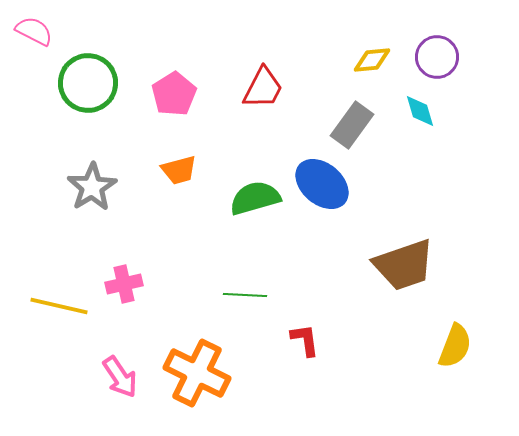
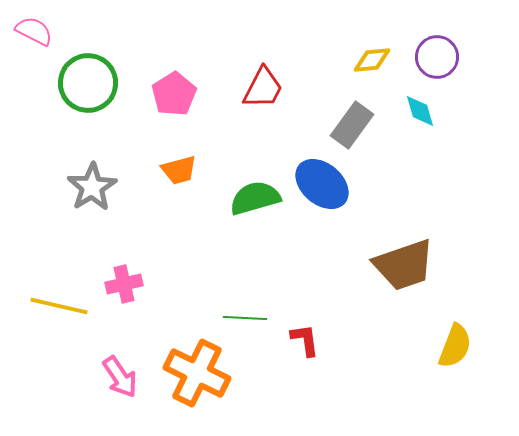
green line: moved 23 px down
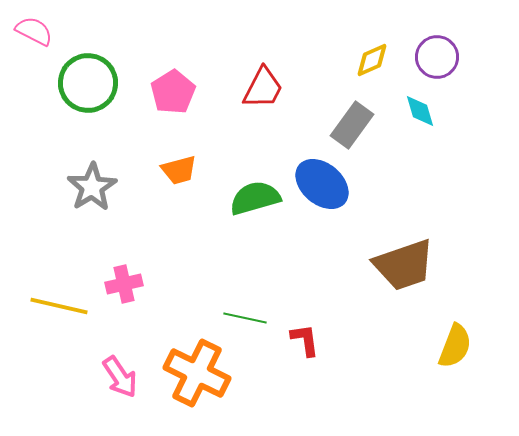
yellow diamond: rotated 18 degrees counterclockwise
pink pentagon: moved 1 px left, 2 px up
green line: rotated 9 degrees clockwise
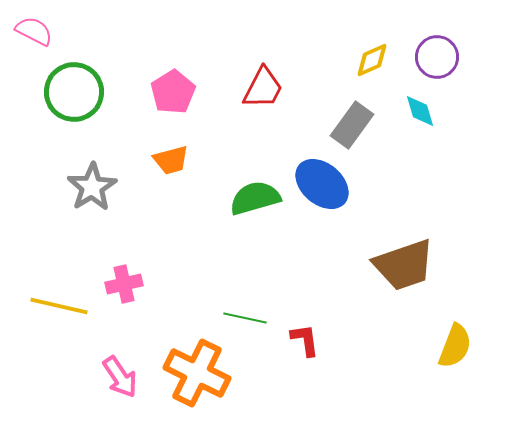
green circle: moved 14 px left, 9 px down
orange trapezoid: moved 8 px left, 10 px up
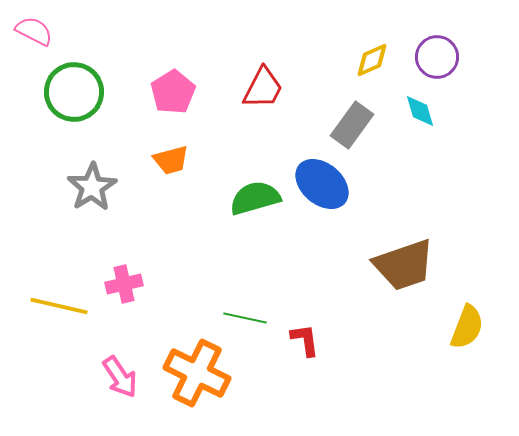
yellow semicircle: moved 12 px right, 19 px up
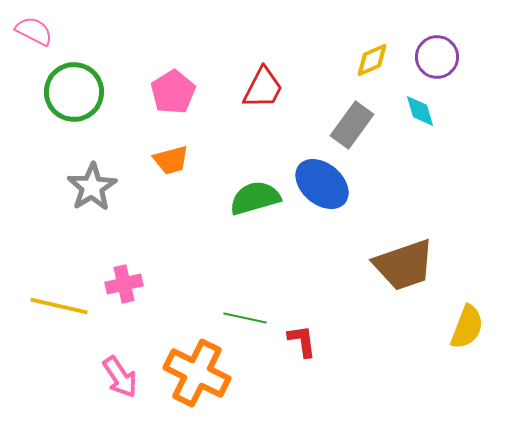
red L-shape: moved 3 px left, 1 px down
